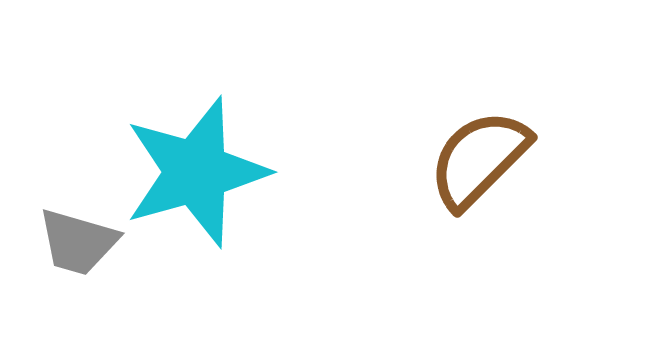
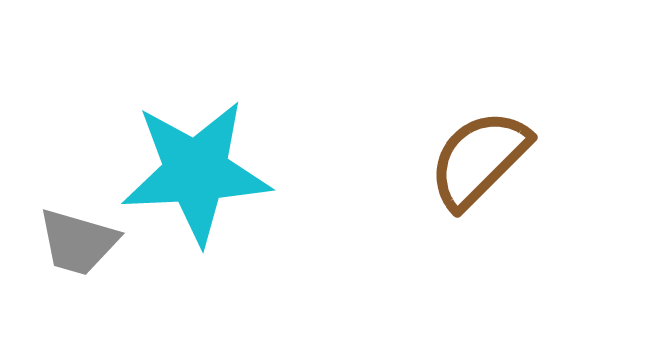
cyan star: rotated 13 degrees clockwise
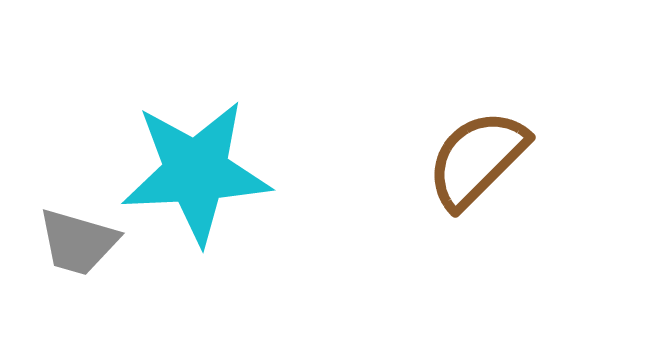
brown semicircle: moved 2 px left
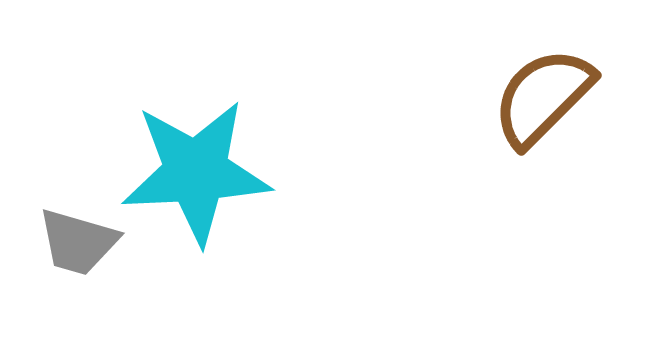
brown semicircle: moved 66 px right, 62 px up
